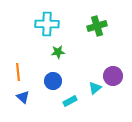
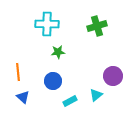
cyan triangle: moved 1 px right, 7 px down
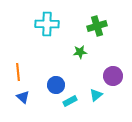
green star: moved 22 px right
blue circle: moved 3 px right, 4 px down
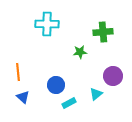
green cross: moved 6 px right, 6 px down; rotated 12 degrees clockwise
cyan triangle: moved 1 px up
cyan rectangle: moved 1 px left, 2 px down
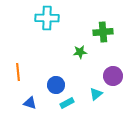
cyan cross: moved 6 px up
blue triangle: moved 7 px right, 6 px down; rotated 24 degrees counterclockwise
cyan rectangle: moved 2 px left
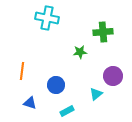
cyan cross: rotated 10 degrees clockwise
orange line: moved 4 px right, 1 px up; rotated 12 degrees clockwise
cyan rectangle: moved 8 px down
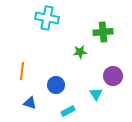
cyan triangle: rotated 24 degrees counterclockwise
cyan rectangle: moved 1 px right
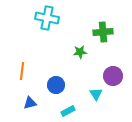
blue triangle: rotated 32 degrees counterclockwise
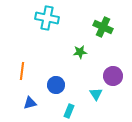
green cross: moved 5 px up; rotated 30 degrees clockwise
cyan rectangle: moved 1 px right; rotated 40 degrees counterclockwise
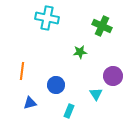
green cross: moved 1 px left, 1 px up
